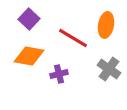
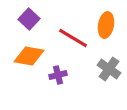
purple cross: moved 1 px left, 1 px down
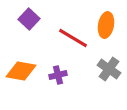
orange diamond: moved 8 px left, 15 px down
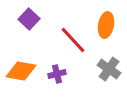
red line: moved 2 px down; rotated 16 degrees clockwise
purple cross: moved 1 px left, 1 px up
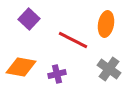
orange ellipse: moved 1 px up
red line: rotated 20 degrees counterclockwise
orange diamond: moved 4 px up
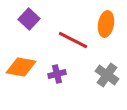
gray cross: moved 2 px left, 6 px down
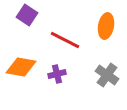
purple square: moved 2 px left, 4 px up; rotated 10 degrees counterclockwise
orange ellipse: moved 2 px down
red line: moved 8 px left
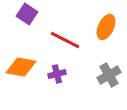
purple square: moved 1 px up
orange ellipse: moved 1 px down; rotated 15 degrees clockwise
gray cross: moved 2 px right; rotated 25 degrees clockwise
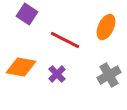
purple cross: rotated 30 degrees counterclockwise
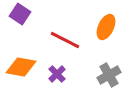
purple square: moved 7 px left
